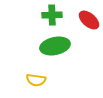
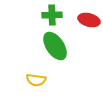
red ellipse: rotated 25 degrees counterclockwise
green ellipse: rotated 68 degrees clockwise
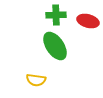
green cross: moved 4 px right
red ellipse: moved 1 px left, 1 px down
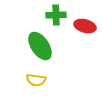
red ellipse: moved 3 px left, 5 px down
green ellipse: moved 15 px left
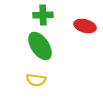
green cross: moved 13 px left
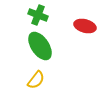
green cross: moved 5 px left; rotated 24 degrees clockwise
yellow semicircle: rotated 60 degrees counterclockwise
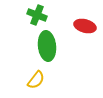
green cross: moved 1 px left
green ellipse: moved 7 px right; rotated 28 degrees clockwise
